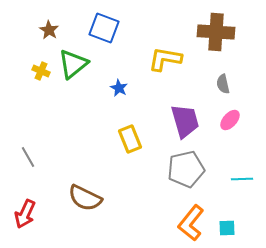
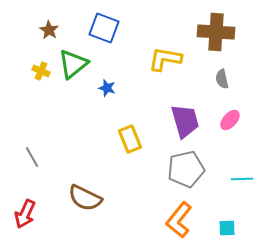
gray semicircle: moved 1 px left, 5 px up
blue star: moved 12 px left; rotated 12 degrees counterclockwise
gray line: moved 4 px right
orange L-shape: moved 12 px left, 3 px up
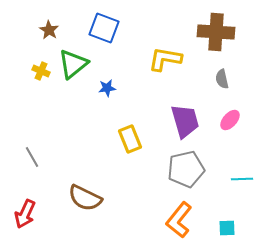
blue star: rotated 24 degrees counterclockwise
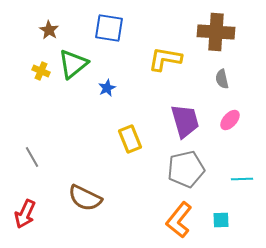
blue square: moved 5 px right; rotated 12 degrees counterclockwise
blue star: rotated 18 degrees counterclockwise
cyan square: moved 6 px left, 8 px up
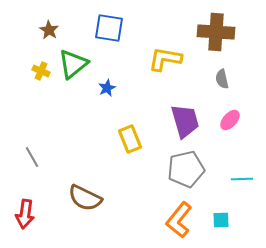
red arrow: rotated 16 degrees counterclockwise
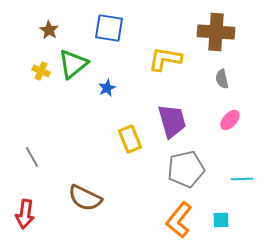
purple trapezoid: moved 13 px left
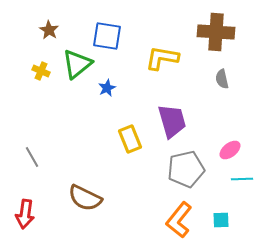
blue square: moved 2 px left, 8 px down
yellow L-shape: moved 3 px left, 1 px up
green triangle: moved 4 px right
pink ellipse: moved 30 px down; rotated 10 degrees clockwise
